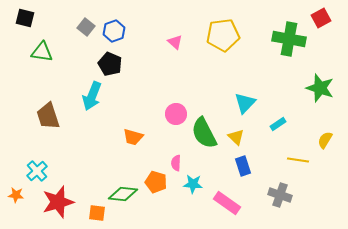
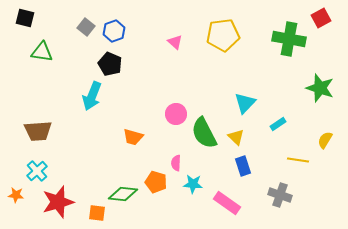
brown trapezoid: moved 10 px left, 15 px down; rotated 76 degrees counterclockwise
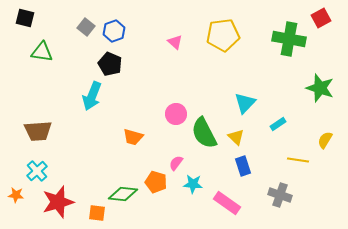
pink semicircle: rotated 35 degrees clockwise
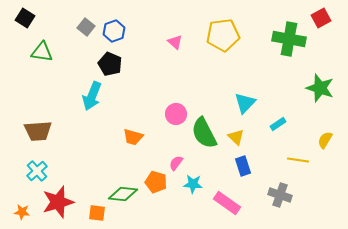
black square: rotated 18 degrees clockwise
orange star: moved 6 px right, 17 px down
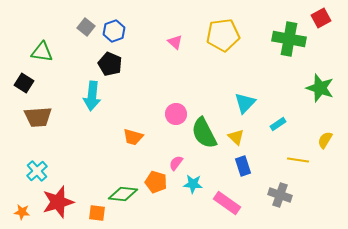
black square: moved 1 px left, 65 px down
cyan arrow: rotated 16 degrees counterclockwise
brown trapezoid: moved 14 px up
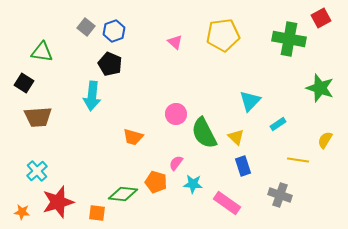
cyan triangle: moved 5 px right, 2 px up
